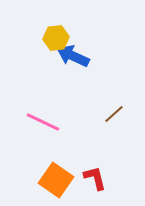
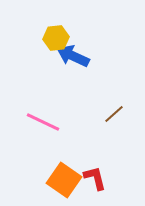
orange square: moved 8 px right
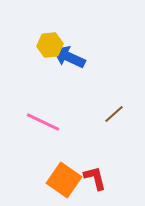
yellow hexagon: moved 6 px left, 7 px down
blue arrow: moved 4 px left, 1 px down
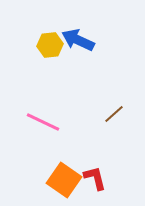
blue arrow: moved 9 px right, 17 px up
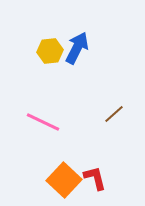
blue arrow: moved 1 px left, 8 px down; rotated 92 degrees clockwise
yellow hexagon: moved 6 px down
orange square: rotated 8 degrees clockwise
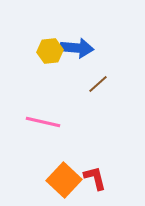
blue arrow: rotated 68 degrees clockwise
brown line: moved 16 px left, 30 px up
pink line: rotated 12 degrees counterclockwise
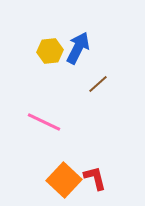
blue arrow: moved 1 px right; rotated 68 degrees counterclockwise
pink line: moved 1 px right; rotated 12 degrees clockwise
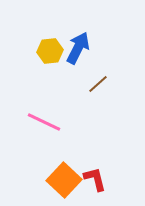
red L-shape: moved 1 px down
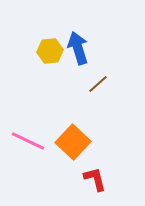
blue arrow: rotated 44 degrees counterclockwise
pink line: moved 16 px left, 19 px down
orange square: moved 9 px right, 38 px up
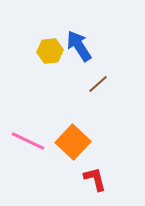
blue arrow: moved 1 px right, 2 px up; rotated 16 degrees counterclockwise
